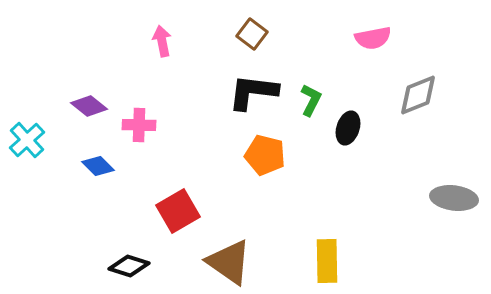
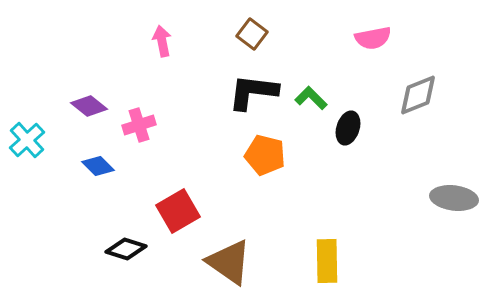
green L-shape: moved 2 px up; rotated 72 degrees counterclockwise
pink cross: rotated 20 degrees counterclockwise
black diamond: moved 3 px left, 17 px up
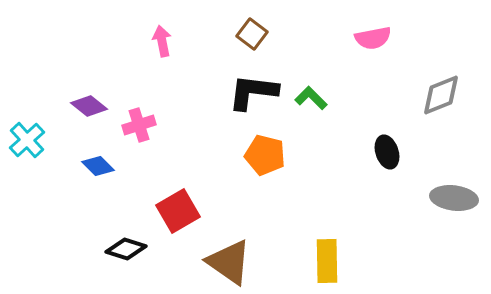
gray diamond: moved 23 px right
black ellipse: moved 39 px right, 24 px down; rotated 36 degrees counterclockwise
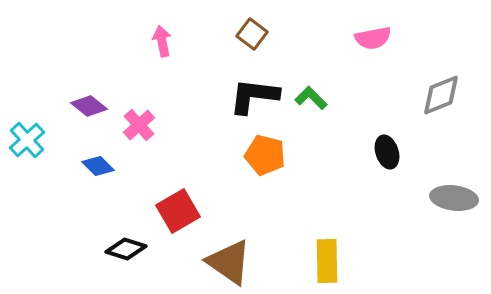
black L-shape: moved 1 px right, 4 px down
pink cross: rotated 24 degrees counterclockwise
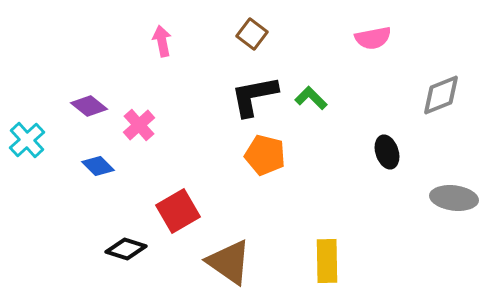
black L-shape: rotated 18 degrees counterclockwise
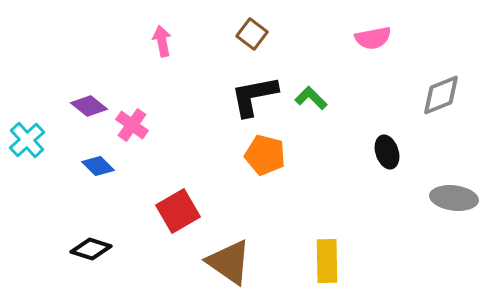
pink cross: moved 7 px left; rotated 12 degrees counterclockwise
black diamond: moved 35 px left
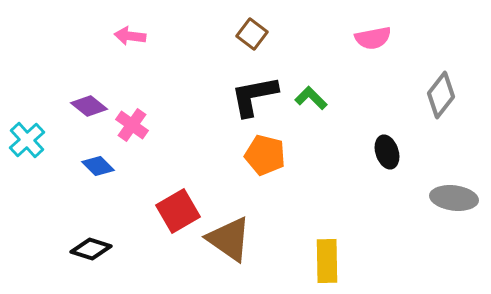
pink arrow: moved 32 px left, 5 px up; rotated 72 degrees counterclockwise
gray diamond: rotated 30 degrees counterclockwise
brown triangle: moved 23 px up
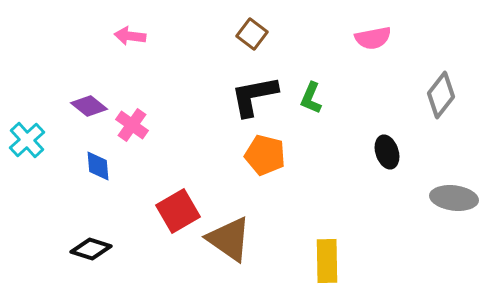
green L-shape: rotated 112 degrees counterclockwise
blue diamond: rotated 40 degrees clockwise
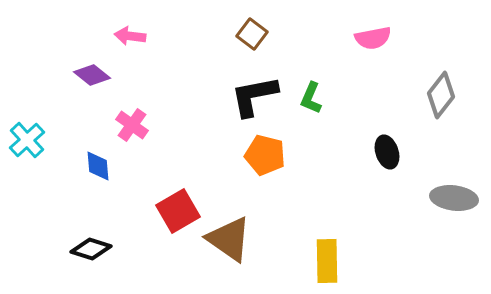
purple diamond: moved 3 px right, 31 px up
